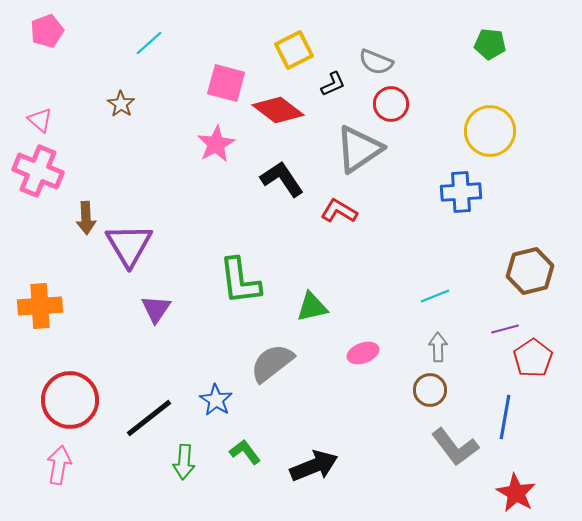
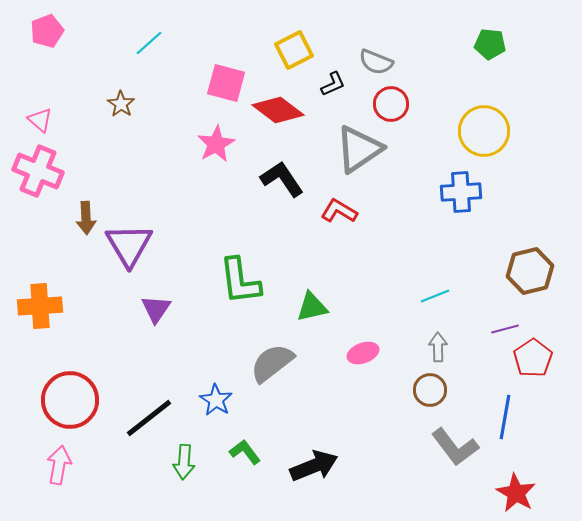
yellow circle at (490, 131): moved 6 px left
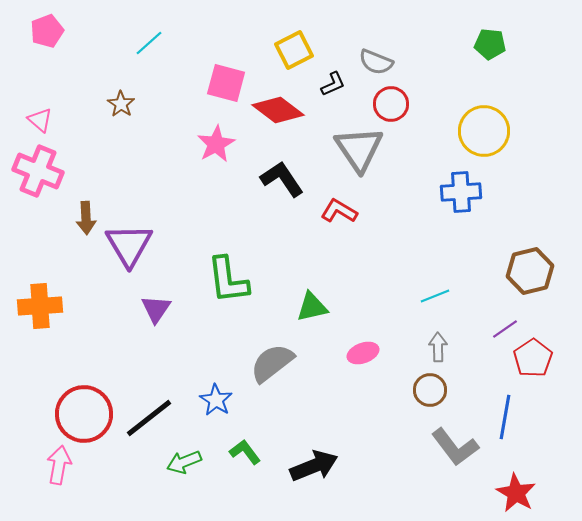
gray triangle at (359, 149): rotated 30 degrees counterclockwise
green L-shape at (240, 281): moved 12 px left, 1 px up
purple line at (505, 329): rotated 20 degrees counterclockwise
red circle at (70, 400): moved 14 px right, 14 px down
green arrow at (184, 462): rotated 64 degrees clockwise
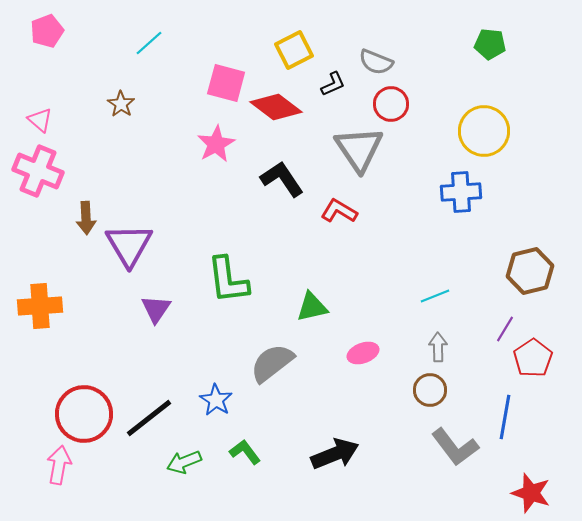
red diamond at (278, 110): moved 2 px left, 3 px up
purple line at (505, 329): rotated 24 degrees counterclockwise
black arrow at (314, 466): moved 21 px right, 12 px up
red star at (516, 493): moved 15 px right; rotated 12 degrees counterclockwise
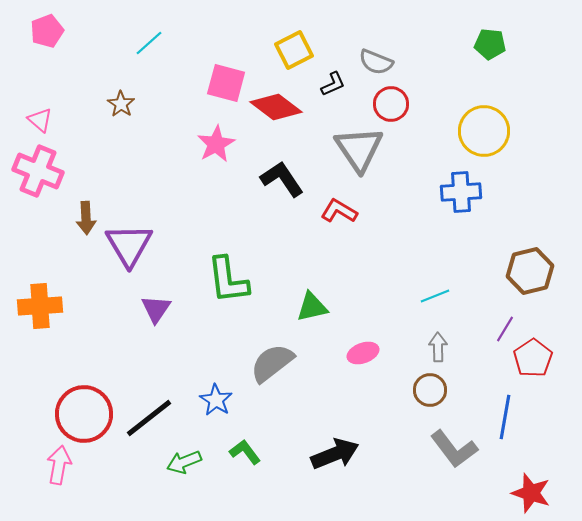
gray L-shape at (455, 447): moved 1 px left, 2 px down
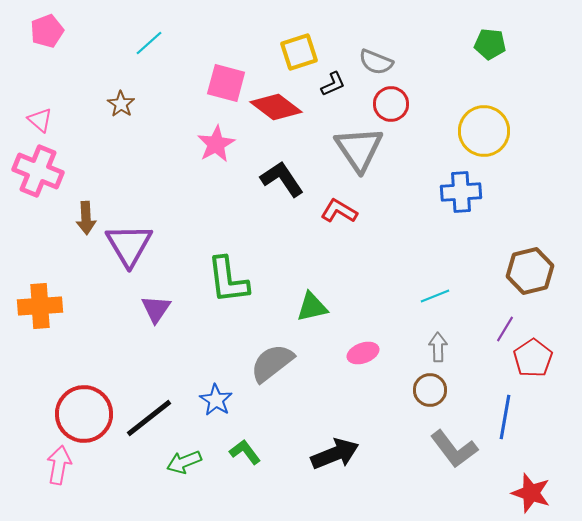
yellow square at (294, 50): moved 5 px right, 2 px down; rotated 9 degrees clockwise
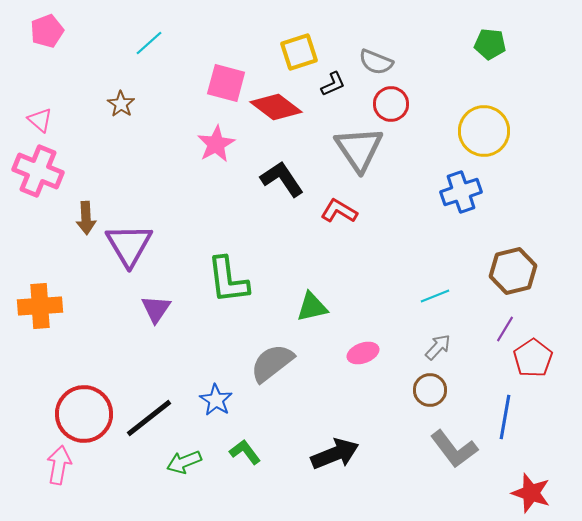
blue cross at (461, 192): rotated 15 degrees counterclockwise
brown hexagon at (530, 271): moved 17 px left
gray arrow at (438, 347): rotated 44 degrees clockwise
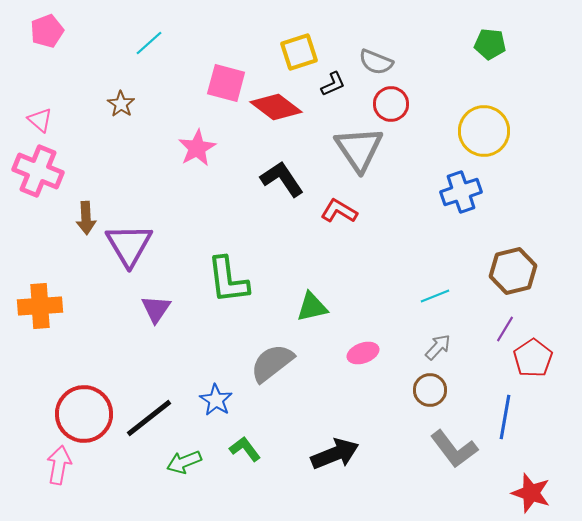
pink star at (216, 144): moved 19 px left, 4 px down
green L-shape at (245, 452): moved 3 px up
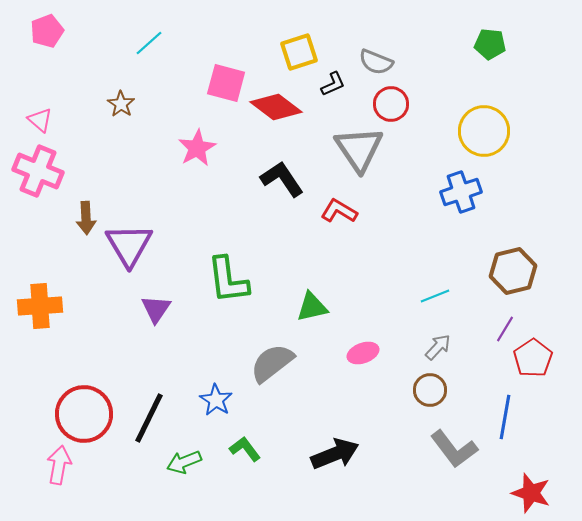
black line at (149, 418): rotated 26 degrees counterclockwise
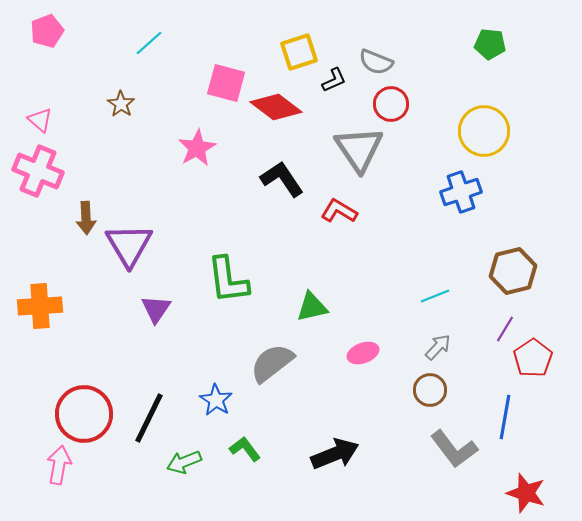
black L-shape at (333, 84): moved 1 px right, 4 px up
red star at (531, 493): moved 5 px left
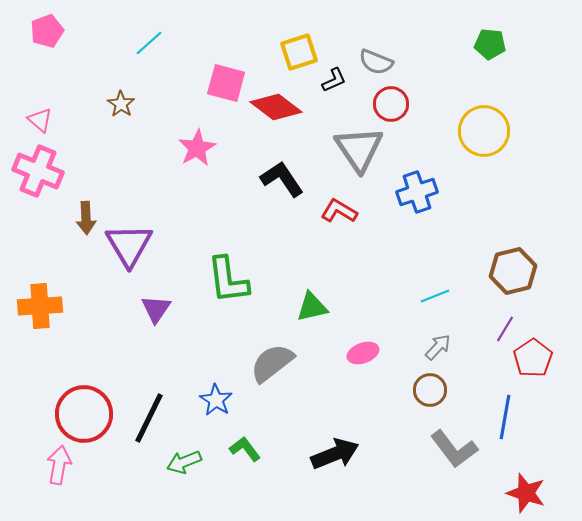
blue cross at (461, 192): moved 44 px left
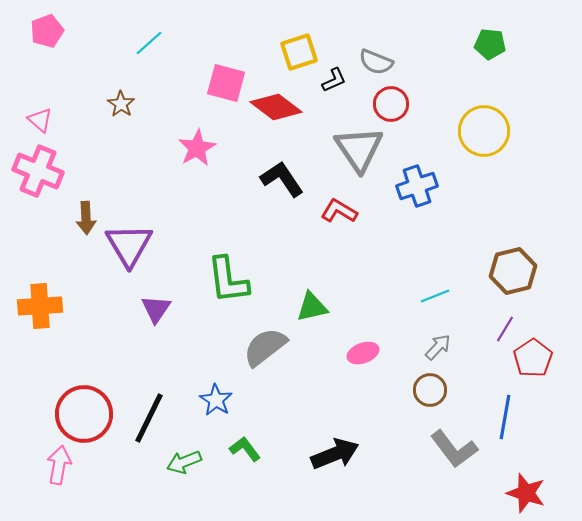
blue cross at (417, 192): moved 6 px up
gray semicircle at (272, 363): moved 7 px left, 16 px up
